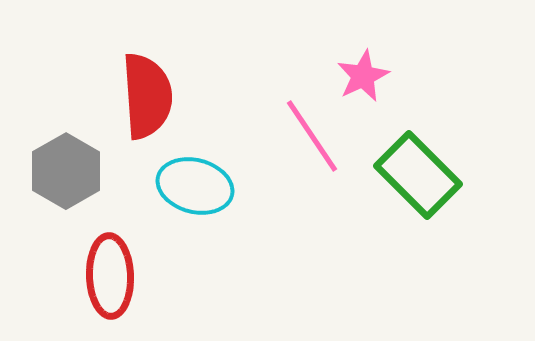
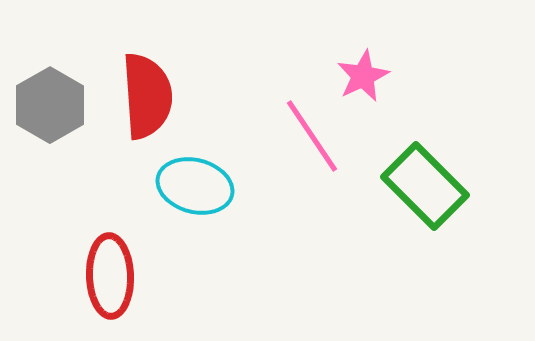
gray hexagon: moved 16 px left, 66 px up
green rectangle: moved 7 px right, 11 px down
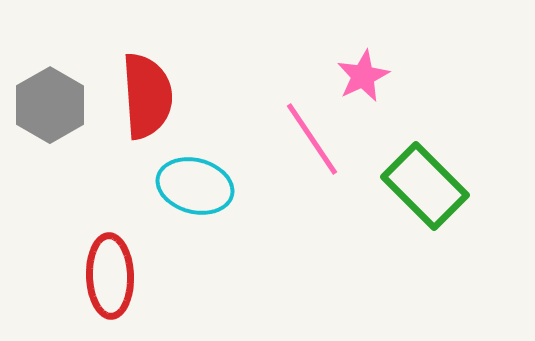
pink line: moved 3 px down
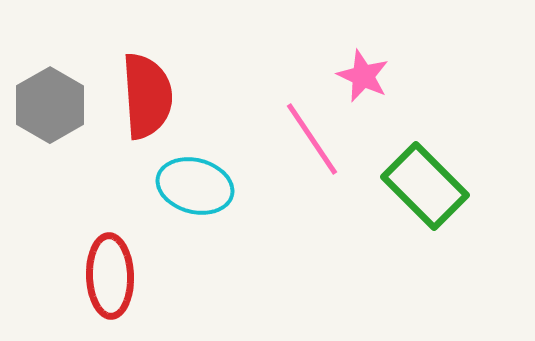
pink star: rotated 22 degrees counterclockwise
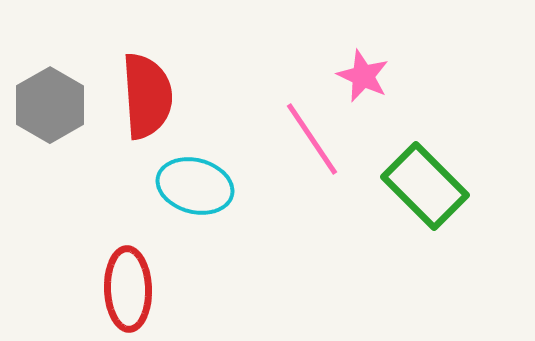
red ellipse: moved 18 px right, 13 px down
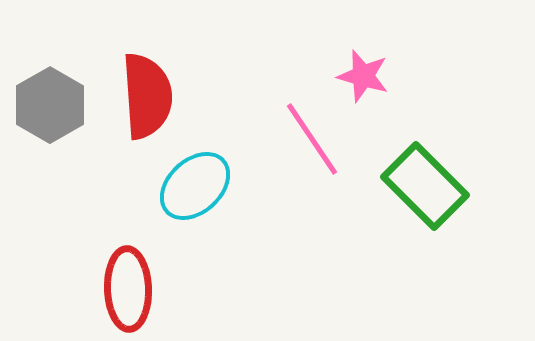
pink star: rotated 8 degrees counterclockwise
cyan ellipse: rotated 58 degrees counterclockwise
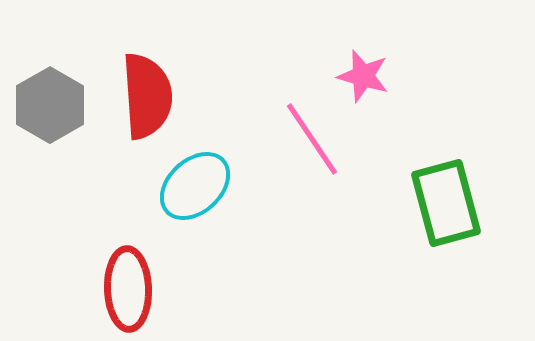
green rectangle: moved 21 px right, 17 px down; rotated 30 degrees clockwise
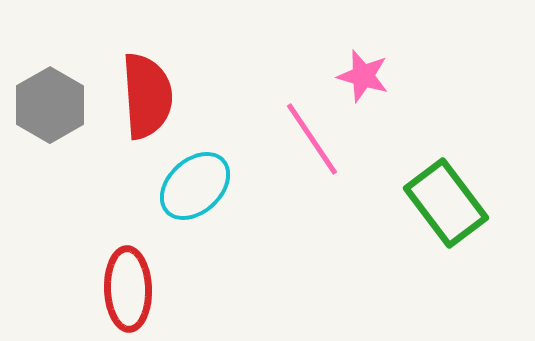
green rectangle: rotated 22 degrees counterclockwise
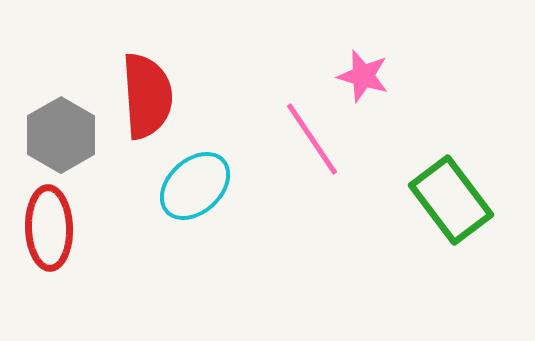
gray hexagon: moved 11 px right, 30 px down
green rectangle: moved 5 px right, 3 px up
red ellipse: moved 79 px left, 61 px up
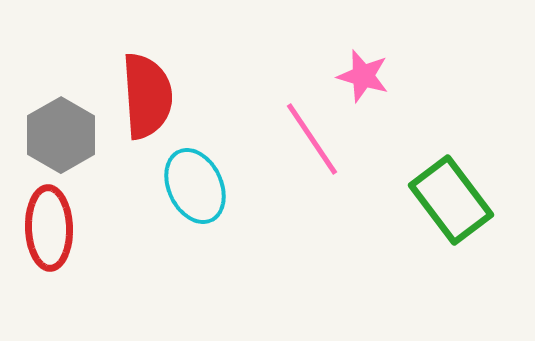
cyan ellipse: rotated 72 degrees counterclockwise
